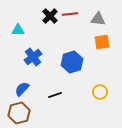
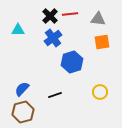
blue cross: moved 20 px right, 19 px up
brown hexagon: moved 4 px right, 1 px up
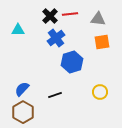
blue cross: moved 3 px right
brown hexagon: rotated 15 degrees counterclockwise
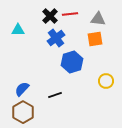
orange square: moved 7 px left, 3 px up
yellow circle: moved 6 px right, 11 px up
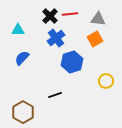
orange square: rotated 21 degrees counterclockwise
blue semicircle: moved 31 px up
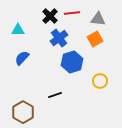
red line: moved 2 px right, 1 px up
blue cross: moved 3 px right
yellow circle: moved 6 px left
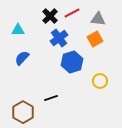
red line: rotated 21 degrees counterclockwise
black line: moved 4 px left, 3 px down
